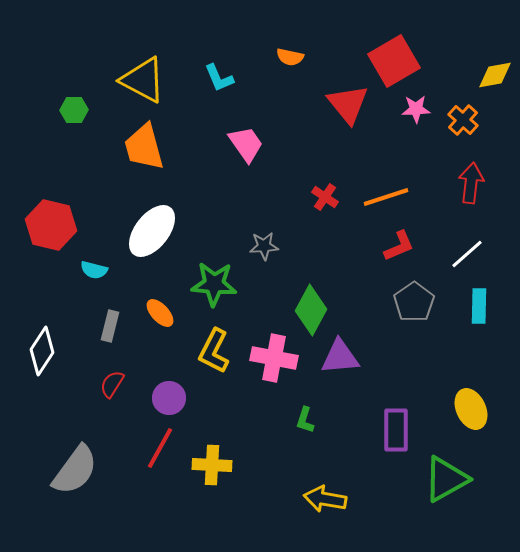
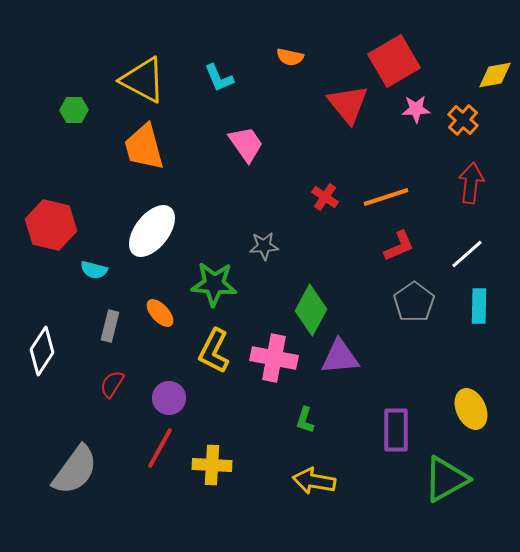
yellow arrow: moved 11 px left, 18 px up
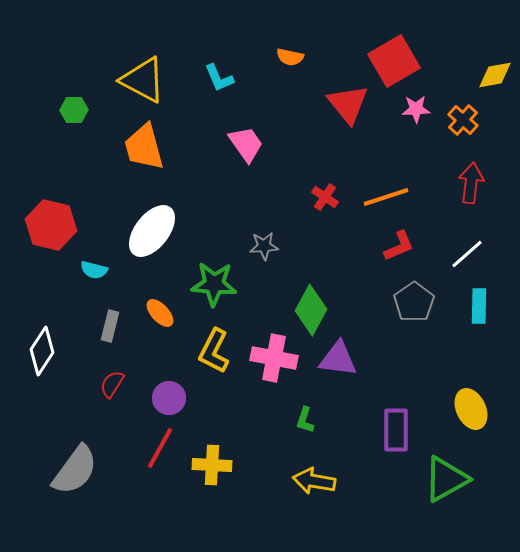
purple triangle: moved 2 px left, 2 px down; rotated 12 degrees clockwise
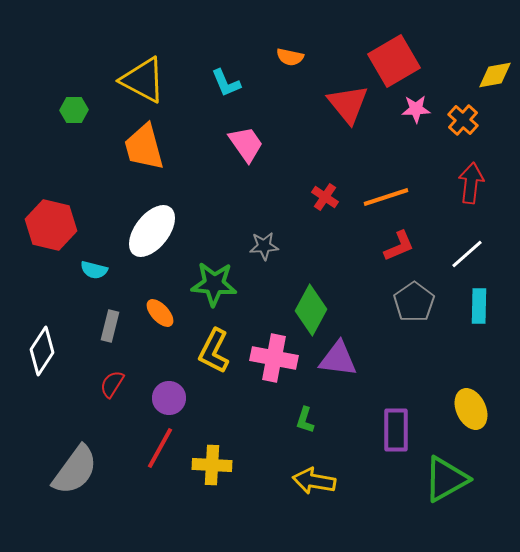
cyan L-shape: moved 7 px right, 5 px down
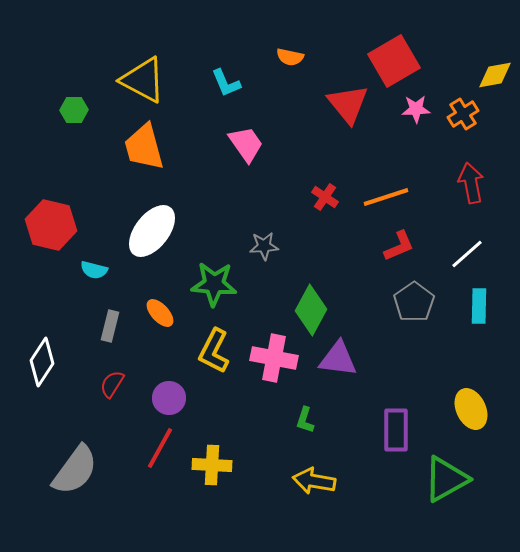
orange cross: moved 6 px up; rotated 16 degrees clockwise
red arrow: rotated 18 degrees counterclockwise
white diamond: moved 11 px down
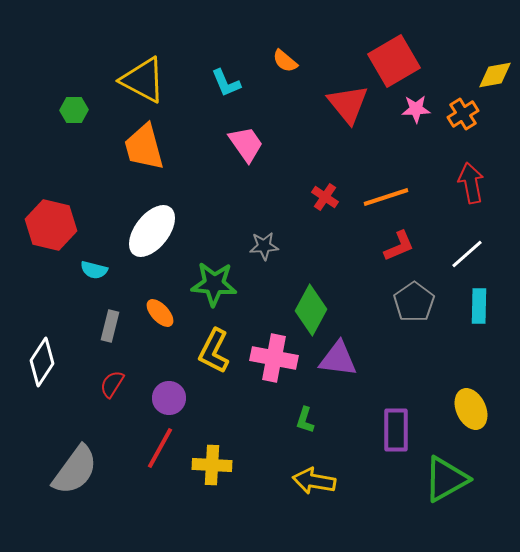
orange semicircle: moved 5 px left, 4 px down; rotated 28 degrees clockwise
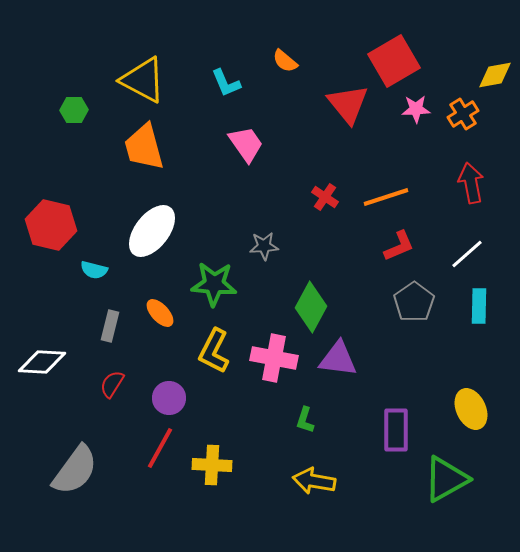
green diamond: moved 3 px up
white diamond: rotated 60 degrees clockwise
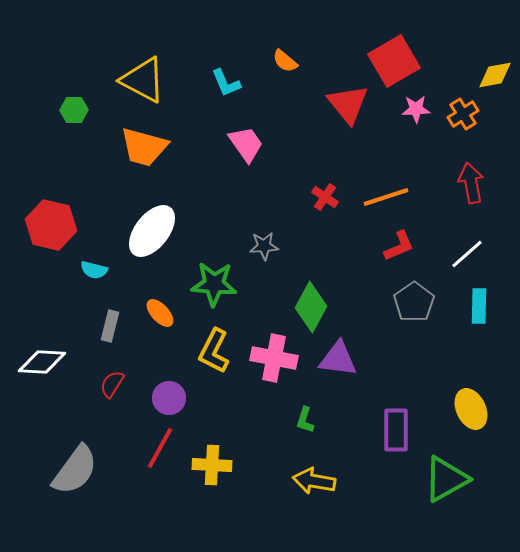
orange trapezoid: rotated 60 degrees counterclockwise
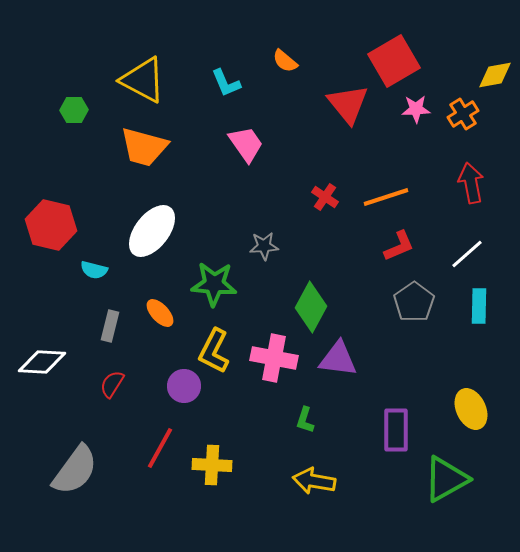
purple circle: moved 15 px right, 12 px up
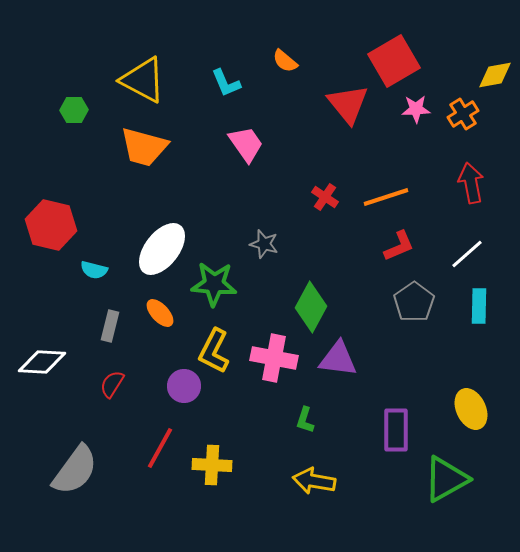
white ellipse: moved 10 px right, 18 px down
gray star: moved 2 px up; rotated 20 degrees clockwise
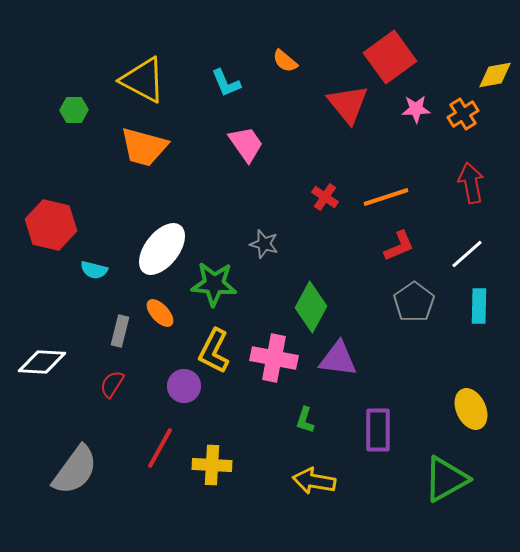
red square: moved 4 px left, 4 px up; rotated 6 degrees counterclockwise
gray rectangle: moved 10 px right, 5 px down
purple rectangle: moved 18 px left
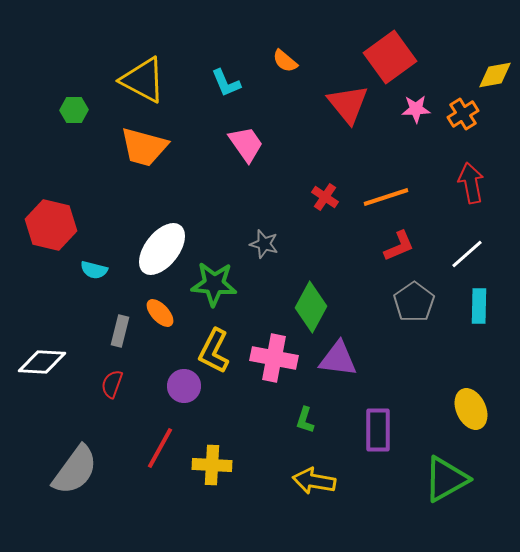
red semicircle: rotated 12 degrees counterclockwise
